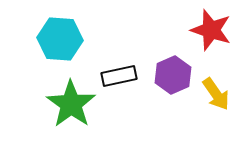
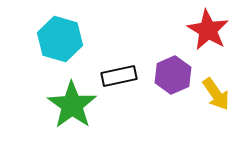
red star: moved 3 px left; rotated 12 degrees clockwise
cyan hexagon: rotated 12 degrees clockwise
green star: moved 1 px right, 1 px down
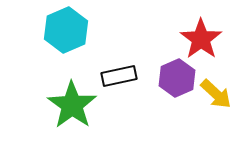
red star: moved 7 px left, 9 px down; rotated 6 degrees clockwise
cyan hexagon: moved 6 px right, 9 px up; rotated 21 degrees clockwise
purple hexagon: moved 4 px right, 3 px down
yellow arrow: rotated 12 degrees counterclockwise
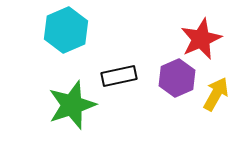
red star: rotated 12 degrees clockwise
yellow arrow: rotated 104 degrees counterclockwise
green star: rotated 18 degrees clockwise
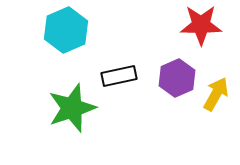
red star: moved 14 px up; rotated 24 degrees clockwise
green star: moved 3 px down
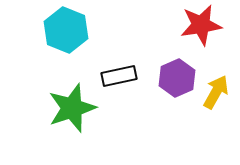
red star: rotated 9 degrees counterclockwise
cyan hexagon: rotated 15 degrees counterclockwise
yellow arrow: moved 2 px up
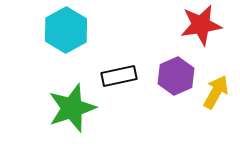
cyan hexagon: rotated 9 degrees clockwise
purple hexagon: moved 1 px left, 2 px up
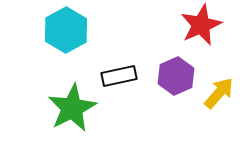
red star: rotated 15 degrees counterclockwise
yellow arrow: moved 3 px right, 1 px down; rotated 12 degrees clockwise
green star: rotated 9 degrees counterclockwise
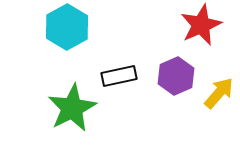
cyan hexagon: moved 1 px right, 3 px up
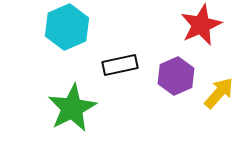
cyan hexagon: rotated 6 degrees clockwise
black rectangle: moved 1 px right, 11 px up
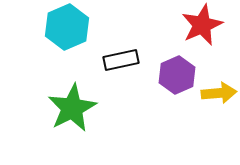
red star: moved 1 px right
black rectangle: moved 1 px right, 5 px up
purple hexagon: moved 1 px right, 1 px up
yellow arrow: rotated 44 degrees clockwise
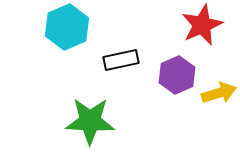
yellow arrow: rotated 12 degrees counterclockwise
green star: moved 18 px right, 13 px down; rotated 30 degrees clockwise
